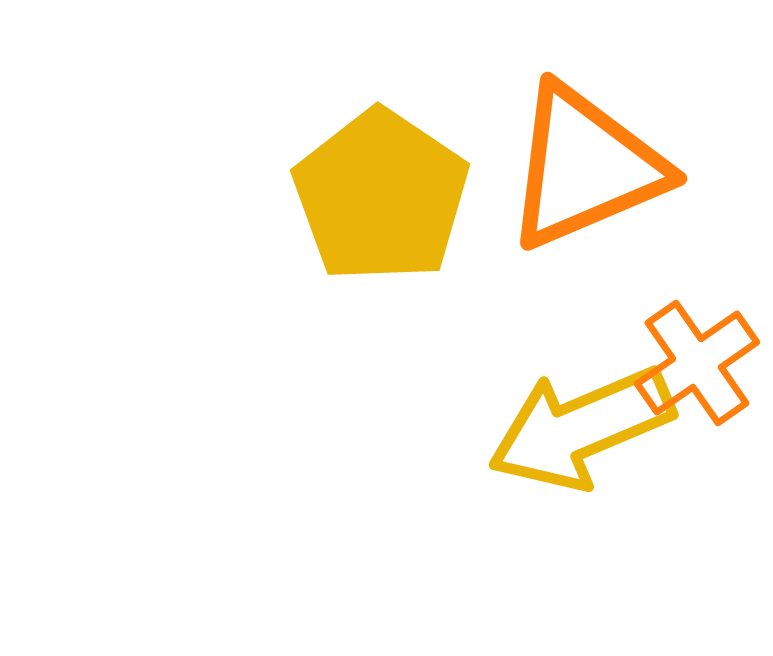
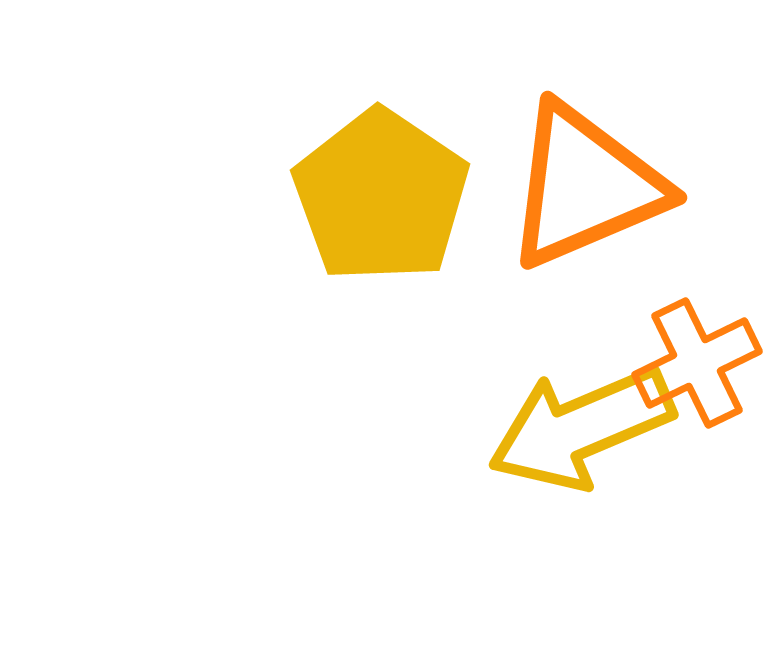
orange triangle: moved 19 px down
orange cross: rotated 9 degrees clockwise
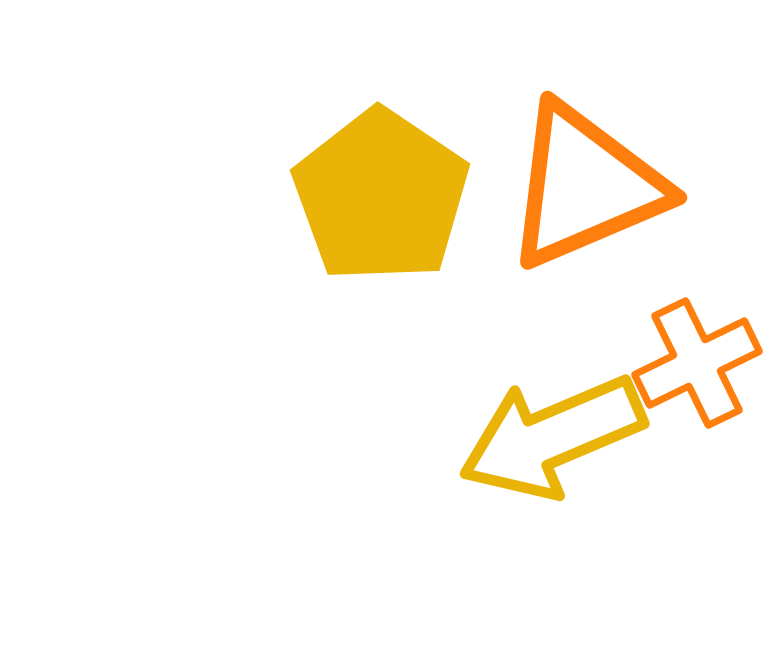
yellow arrow: moved 29 px left, 9 px down
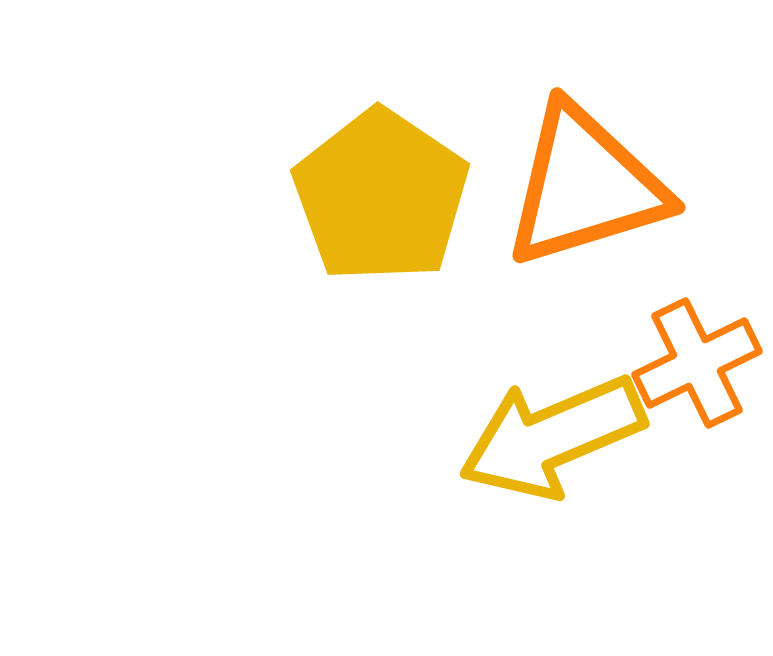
orange triangle: rotated 6 degrees clockwise
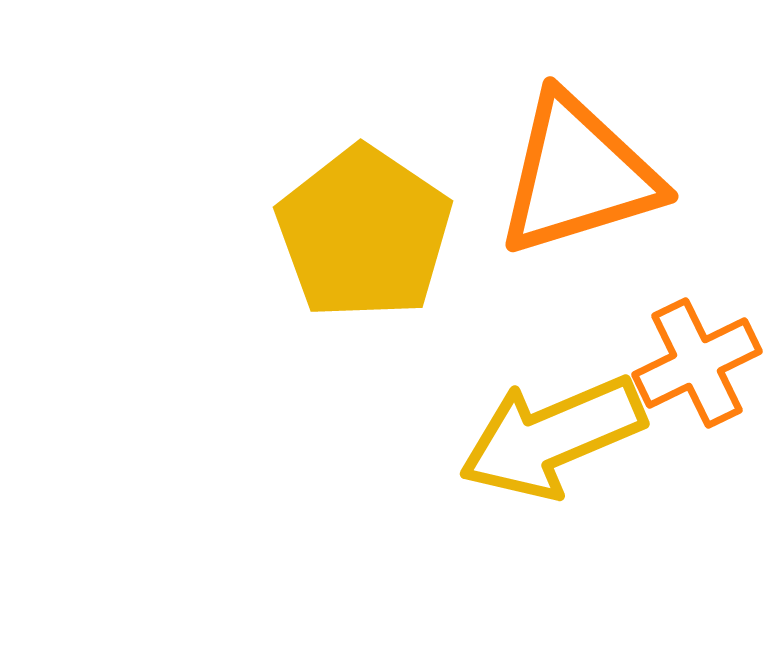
orange triangle: moved 7 px left, 11 px up
yellow pentagon: moved 17 px left, 37 px down
